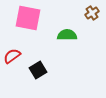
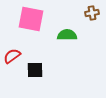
brown cross: rotated 24 degrees clockwise
pink square: moved 3 px right, 1 px down
black square: moved 3 px left; rotated 30 degrees clockwise
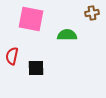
red semicircle: rotated 42 degrees counterclockwise
black square: moved 1 px right, 2 px up
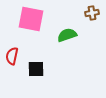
green semicircle: rotated 18 degrees counterclockwise
black square: moved 1 px down
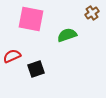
brown cross: rotated 24 degrees counterclockwise
red semicircle: rotated 54 degrees clockwise
black square: rotated 18 degrees counterclockwise
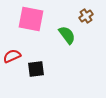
brown cross: moved 6 px left, 3 px down
green semicircle: rotated 72 degrees clockwise
black square: rotated 12 degrees clockwise
